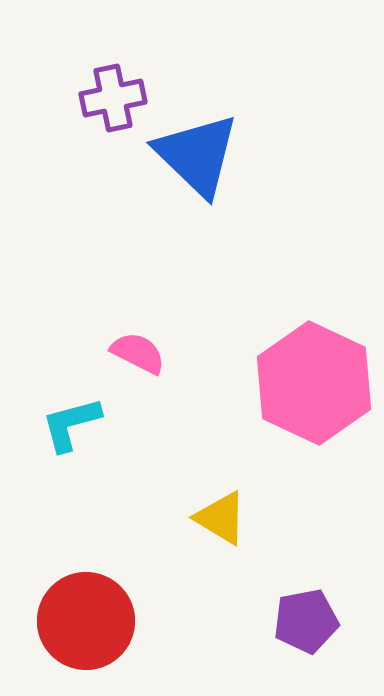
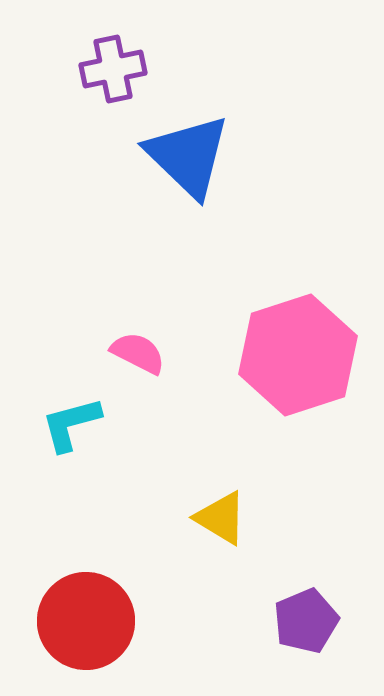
purple cross: moved 29 px up
blue triangle: moved 9 px left, 1 px down
pink hexagon: moved 16 px left, 28 px up; rotated 17 degrees clockwise
purple pentagon: rotated 12 degrees counterclockwise
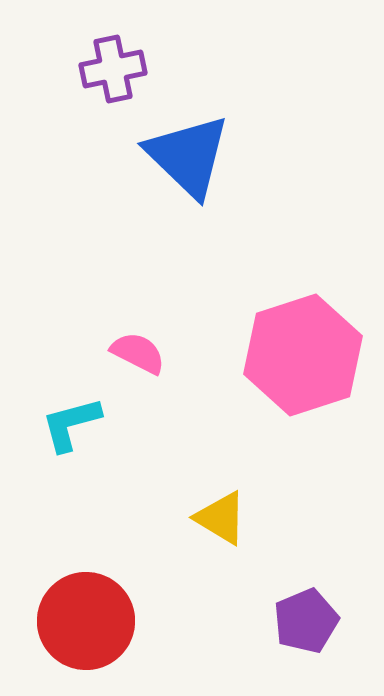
pink hexagon: moved 5 px right
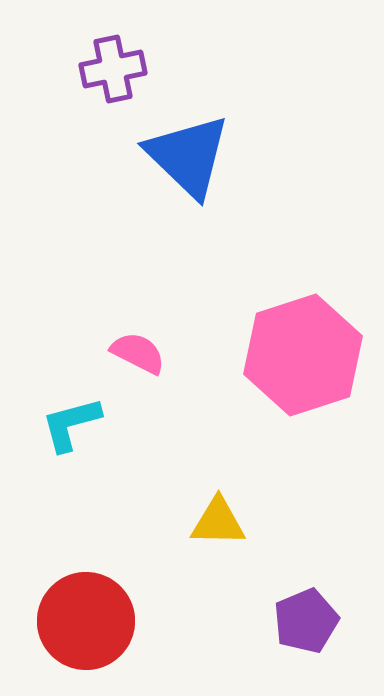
yellow triangle: moved 3 px left, 4 px down; rotated 30 degrees counterclockwise
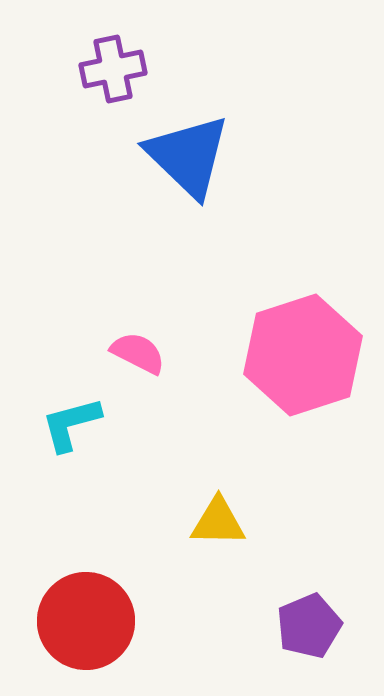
purple pentagon: moved 3 px right, 5 px down
